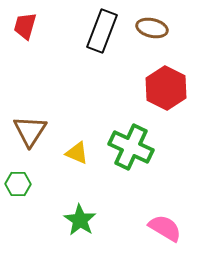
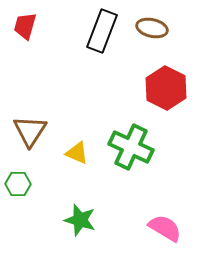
green star: rotated 16 degrees counterclockwise
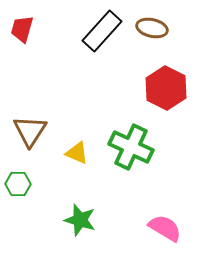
red trapezoid: moved 3 px left, 3 px down
black rectangle: rotated 21 degrees clockwise
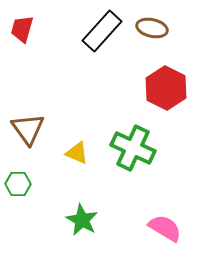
brown triangle: moved 2 px left, 2 px up; rotated 9 degrees counterclockwise
green cross: moved 2 px right, 1 px down
green star: moved 2 px right; rotated 12 degrees clockwise
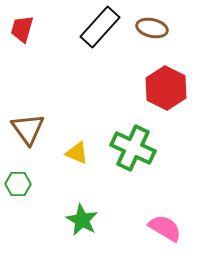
black rectangle: moved 2 px left, 4 px up
